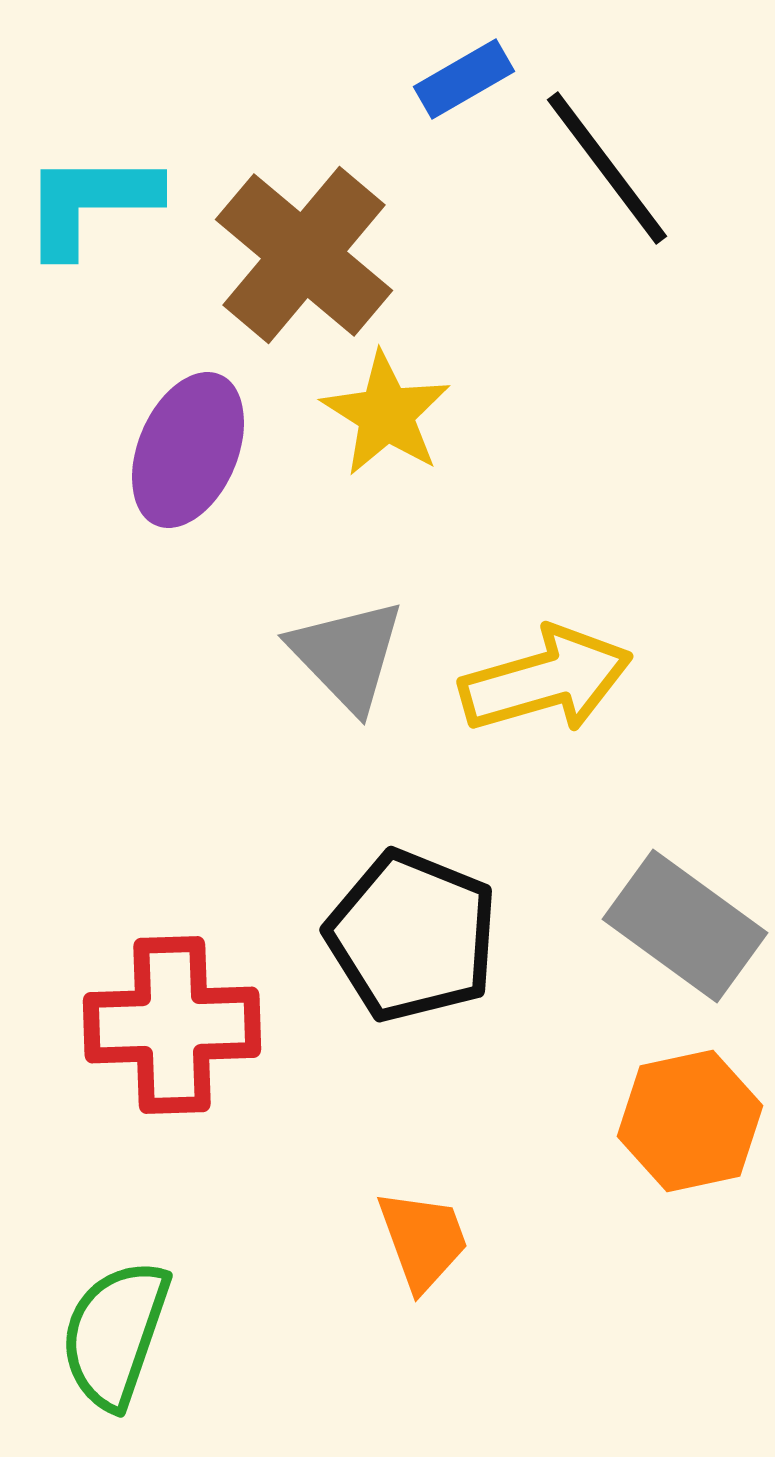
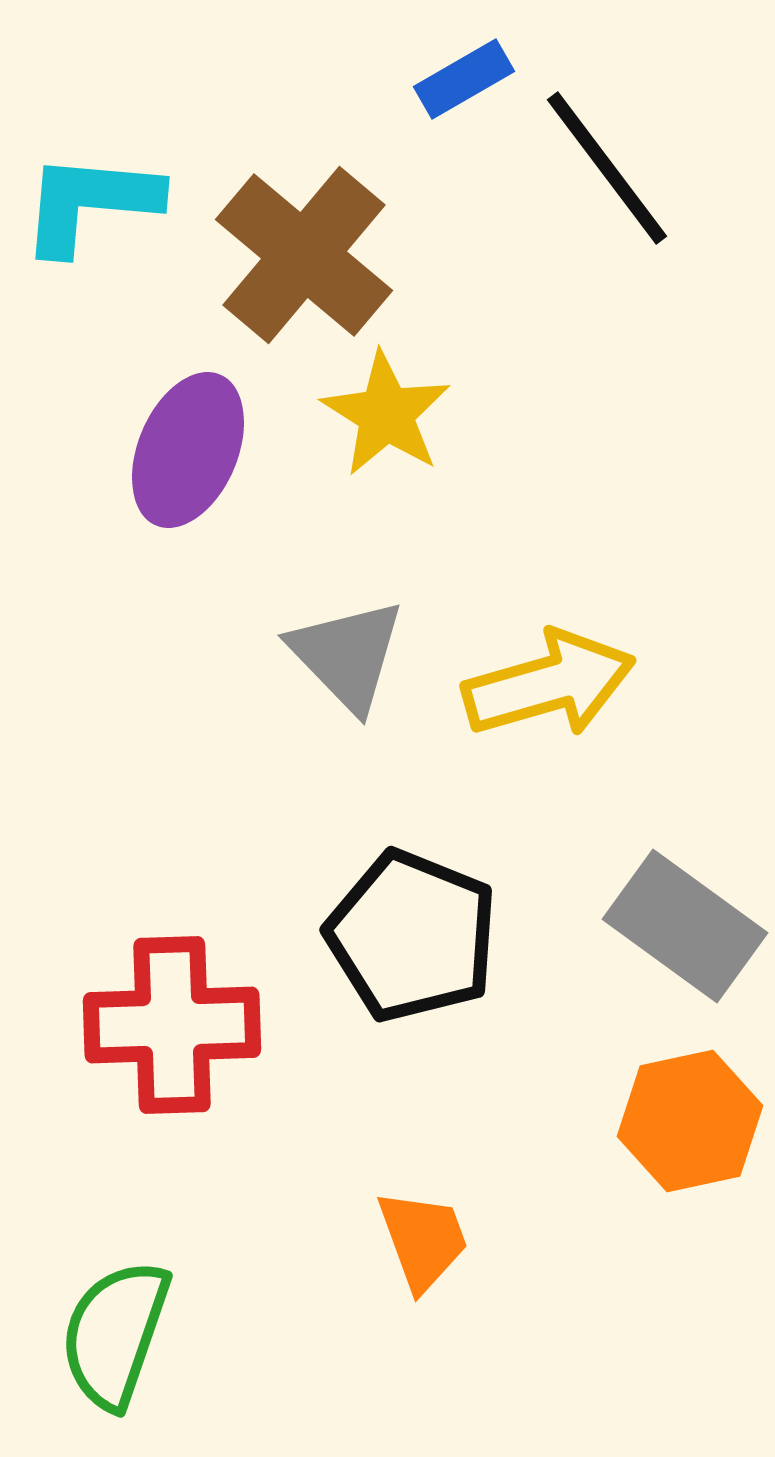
cyan L-shape: rotated 5 degrees clockwise
yellow arrow: moved 3 px right, 4 px down
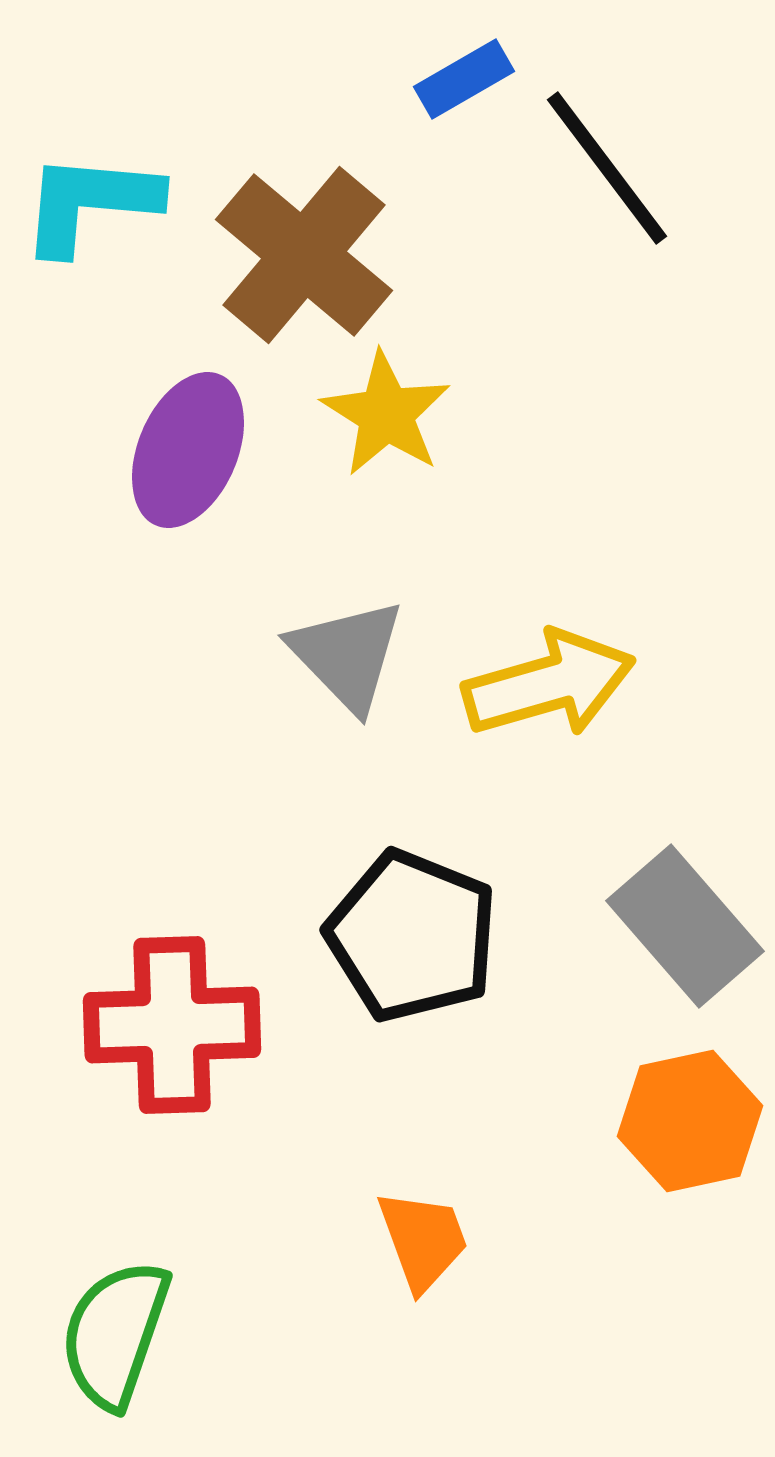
gray rectangle: rotated 13 degrees clockwise
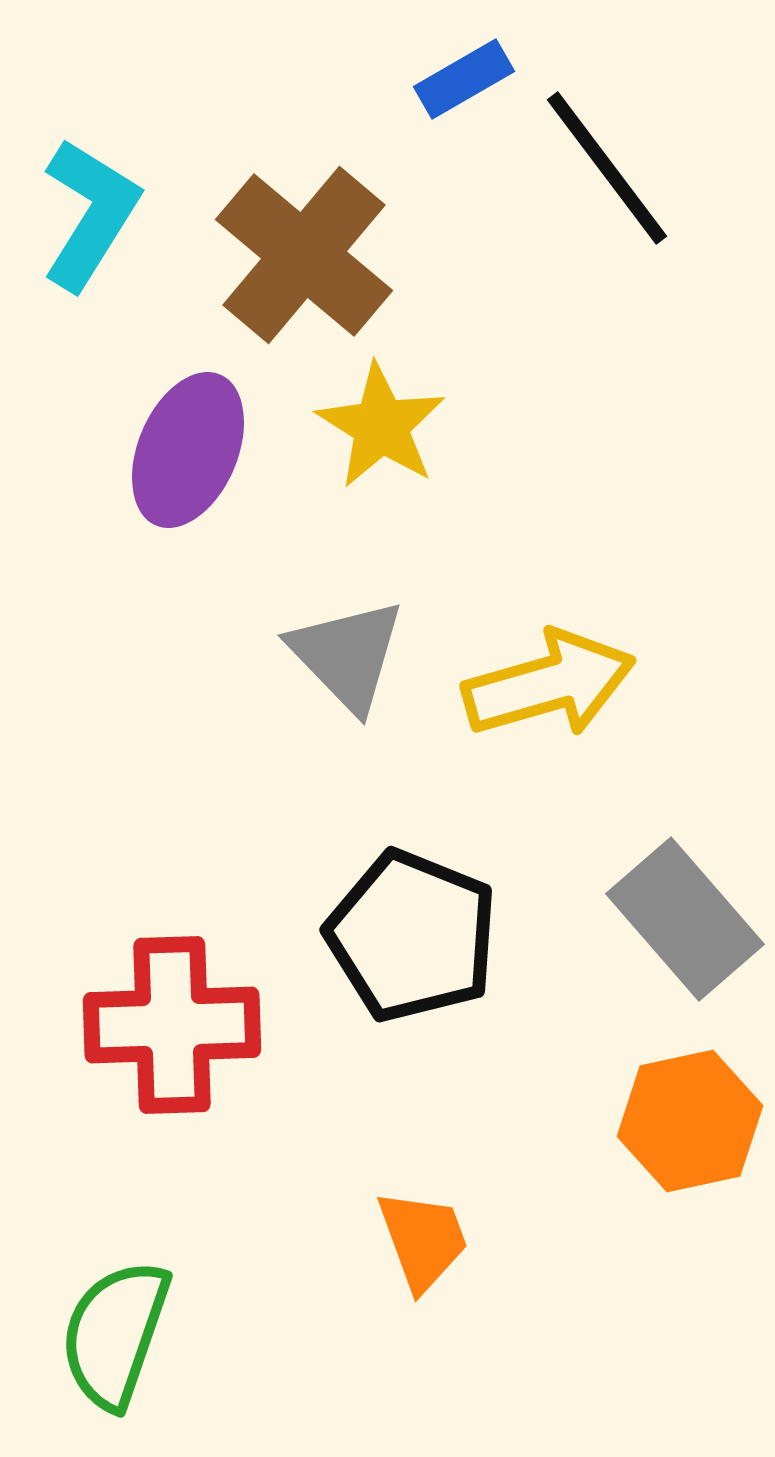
cyan L-shape: moved 11 px down; rotated 117 degrees clockwise
yellow star: moved 5 px left, 12 px down
gray rectangle: moved 7 px up
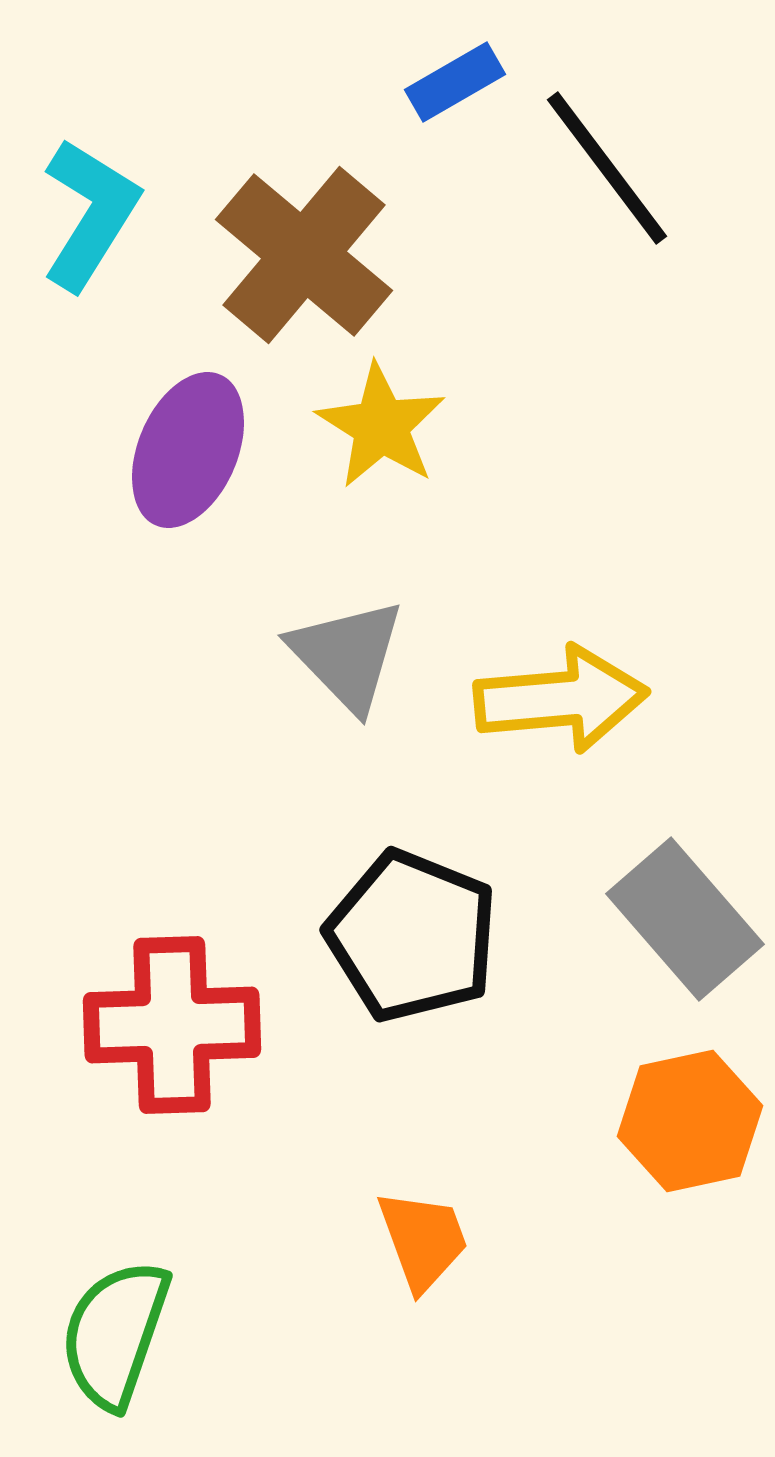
blue rectangle: moved 9 px left, 3 px down
yellow arrow: moved 12 px right, 15 px down; rotated 11 degrees clockwise
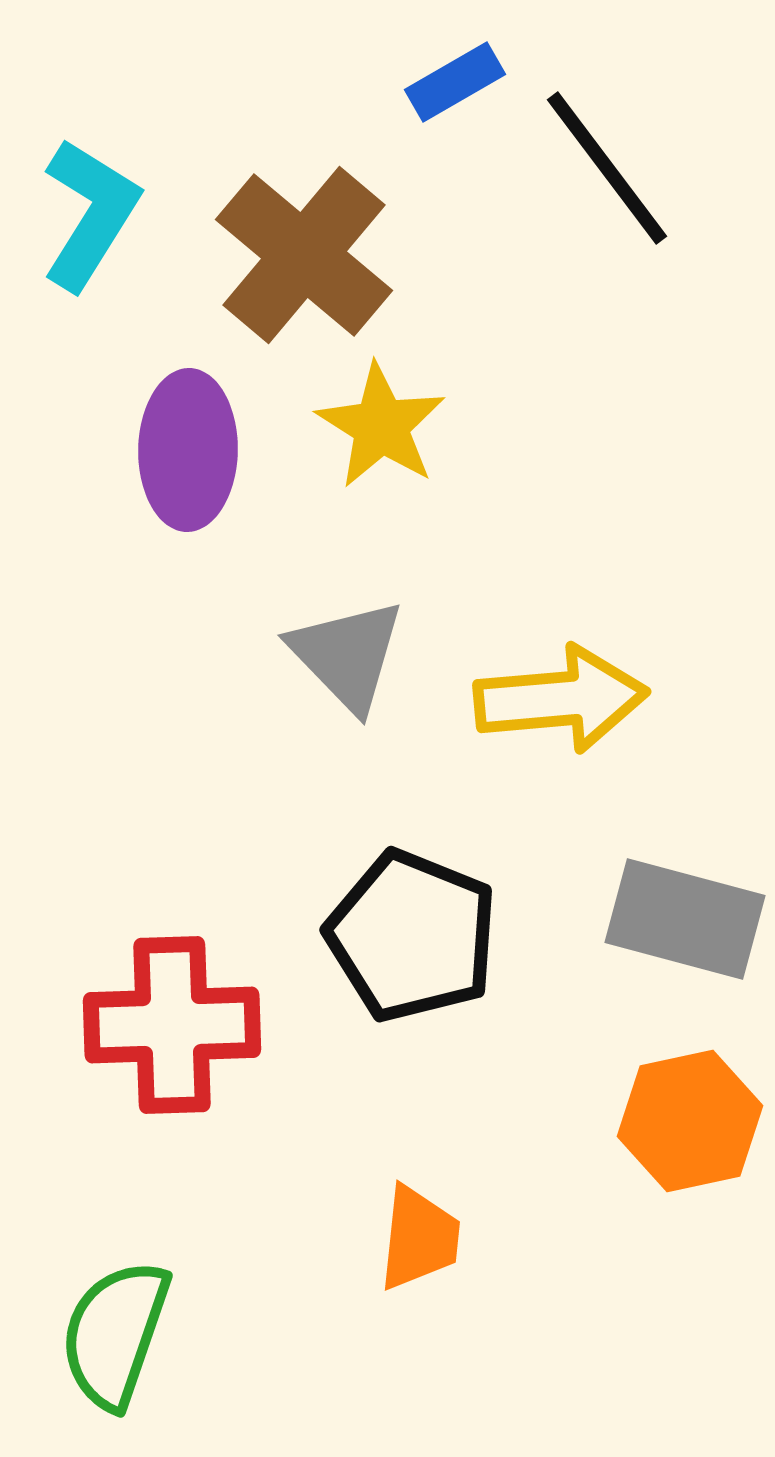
purple ellipse: rotated 22 degrees counterclockwise
gray rectangle: rotated 34 degrees counterclockwise
orange trapezoid: moved 4 px left, 2 px up; rotated 26 degrees clockwise
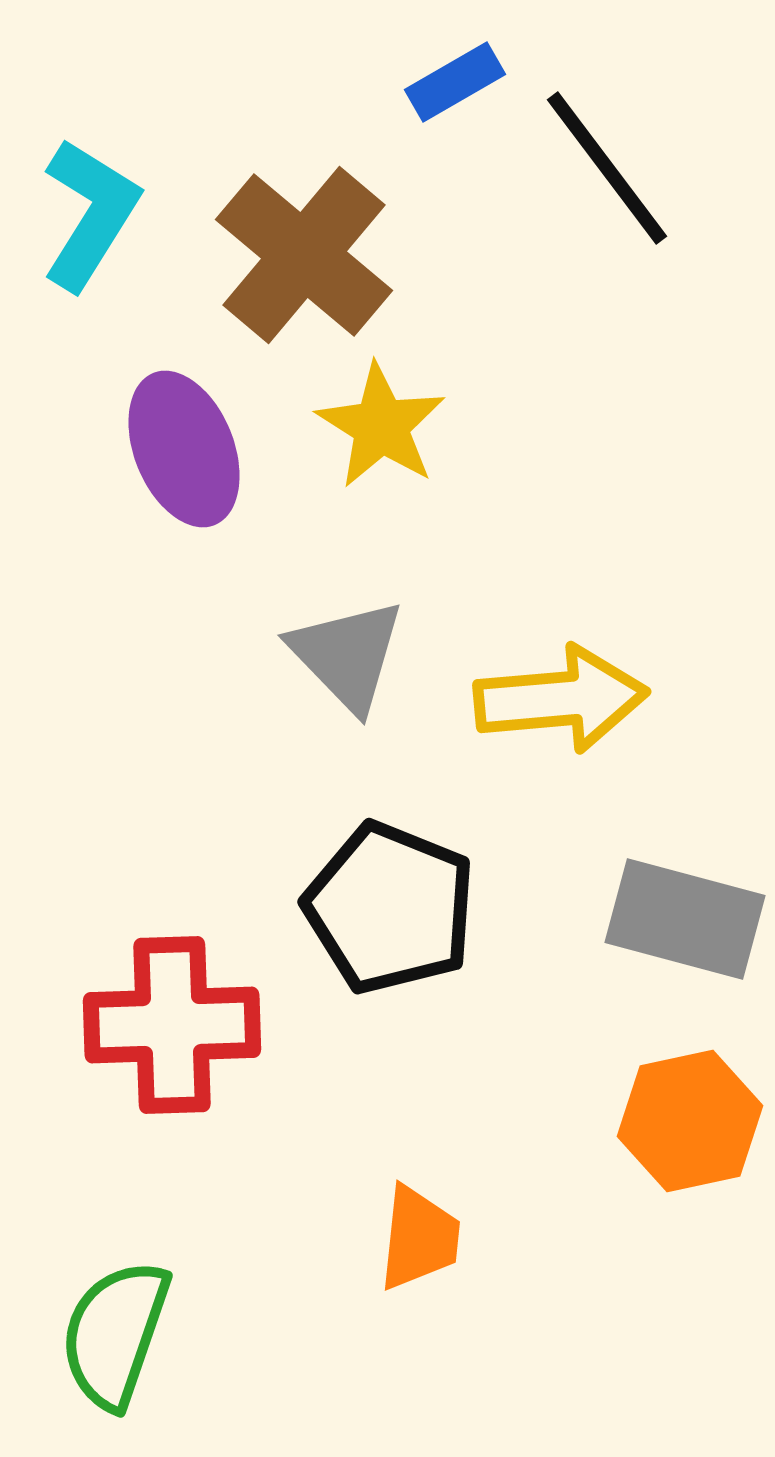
purple ellipse: moved 4 px left, 1 px up; rotated 23 degrees counterclockwise
black pentagon: moved 22 px left, 28 px up
